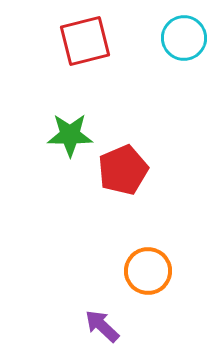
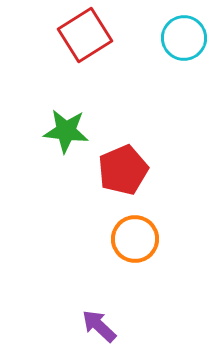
red square: moved 6 px up; rotated 18 degrees counterclockwise
green star: moved 4 px left, 4 px up; rotated 6 degrees clockwise
orange circle: moved 13 px left, 32 px up
purple arrow: moved 3 px left
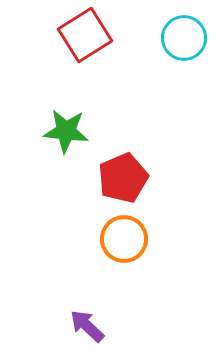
red pentagon: moved 8 px down
orange circle: moved 11 px left
purple arrow: moved 12 px left
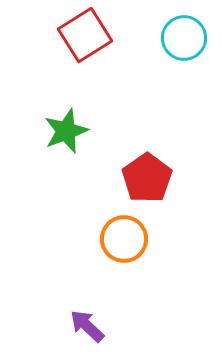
green star: rotated 27 degrees counterclockwise
red pentagon: moved 24 px right; rotated 12 degrees counterclockwise
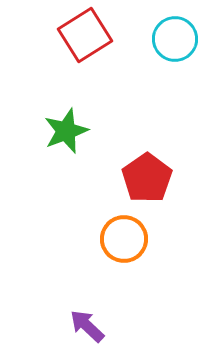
cyan circle: moved 9 px left, 1 px down
